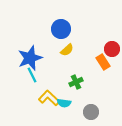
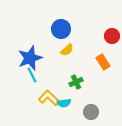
red circle: moved 13 px up
cyan semicircle: rotated 16 degrees counterclockwise
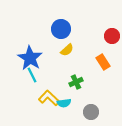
blue star: rotated 20 degrees counterclockwise
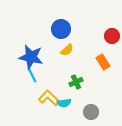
blue star: moved 1 px right, 1 px up; rotated 20 degrees counterclockwise
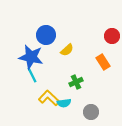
blue circle: moved 15 px left, 6 px down
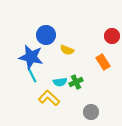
yellow semicircle: rotated 64 degrees clockwise
cyan semicircle: moved 4 px left, 21 px up
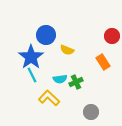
blue star: rotated 25 degrees clockwise
cyan semicircle: moved 3 px up
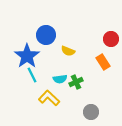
red circle: moved 1 px left, 3 px down
yellow semicircle: moved 1 px right, 1 px down
blue star: moved 4 px left, 1 px up
